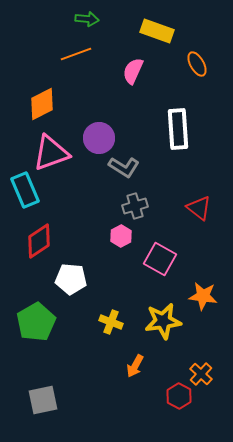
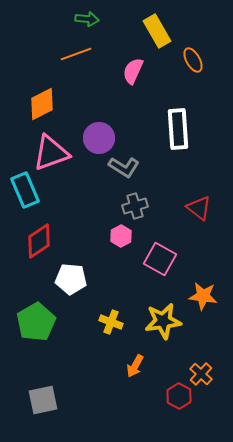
yellow rectangle: rotated 40 degrees clockwise
orange ellipse: moved 4 px left, 4 px up
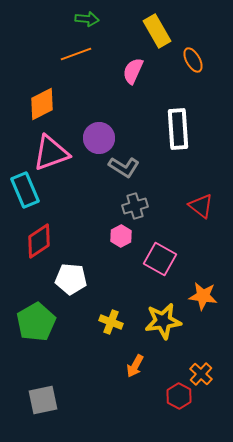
red triangle: moved 2 px right, 2 px up
